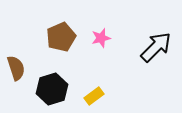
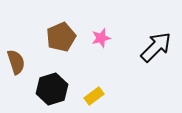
brown semicircle: moved 6 px up
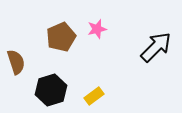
pink star: moved 4 px left, 9 px up
black hexagon: moved 1 px left, 1 px down
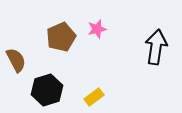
black arrow: rotated 36 degrees counterclockwise
brown semicircle: moved 2 px up; rotated 10 degrees counterclockwise
black hexagon: moved 4 px left
yellow rectangle: moved 1 px down
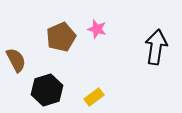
pink star: rotated 30 degrees clockwise
